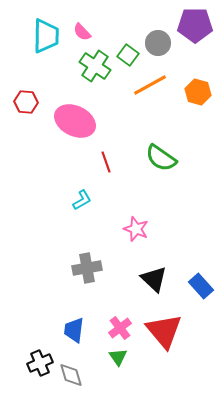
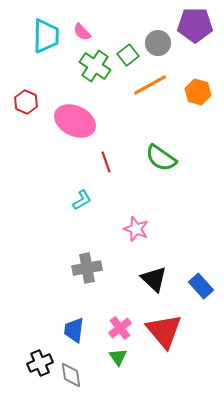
green square: rotated 15 degrees clockwise
red hexagon: rotated 20 degrees clockwise
gray diamond: rotated 8 degrees clockwise
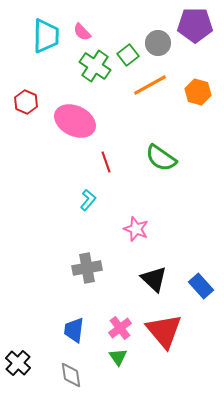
cyan L-shape: moved 6 px right; rotated 20 degrees counterclockwise
black cross: moved 22 px left; rotated 25 degrees counterclockwise
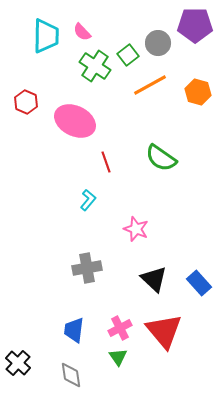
blue rectangle: moved 2 px left, 3 px up
pink cross: rotated 10 degrees clockwise
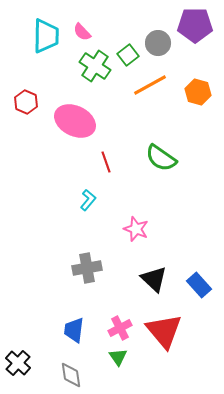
blue rectangle: moved 2 px down
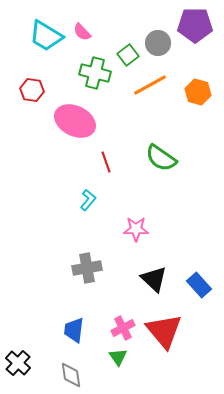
cyan trapezoid: rotated 120 degrees clockwise
green cross: moved 7 px down; rotated 20 degrees counterclockwise
red hexagon: moved 6 px right, 12 px up; rotated 15 degrees counterclockwise
pink star: rotated 20 degrees counterclockwise
pink cross: moved 3 px right
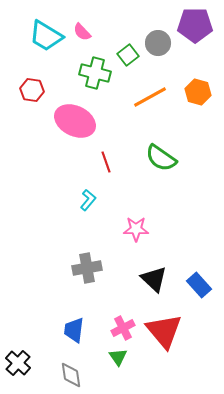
orange line: moved 12 px down
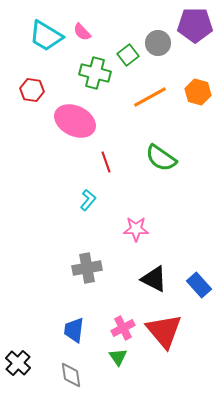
black triangle: rotated 16 degrees counterclockwise
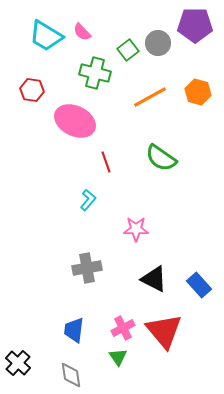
green square: moved 5 px up
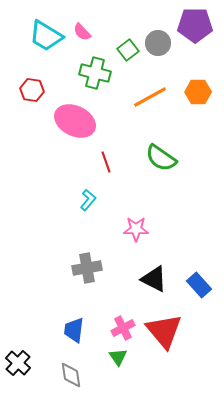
orange hexagon: rotated 15 degrees counterclockwise
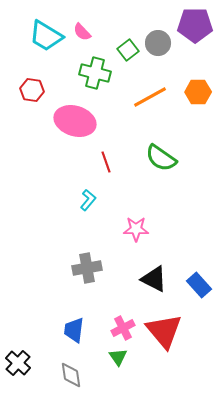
pink ellipse: rotated 9 degrees counterclockwise
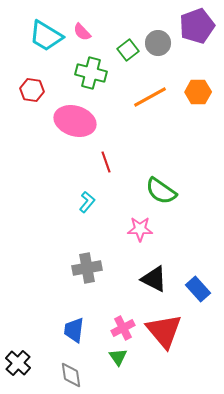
purple pentagon: moved 2 px right, 1 px down; rotated 20 degrees counterclockwise
green cross: moved 4 px left
green semicircle: moved 33 px down
cyan L-shape: moved 1 px left, 2 px down
pink star: moved 4 px right
blue rectangle: moved 1 px left, 4 px down
